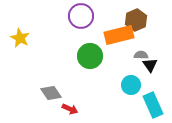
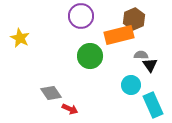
brown hexagon: moved 2 px left, 1 px up
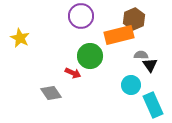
red arrow: moved 3 px right, 36 px up
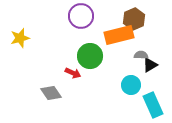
yellow star: rotated 30 degrees clockwise
black triangle: rotated 35 degrees clockwise
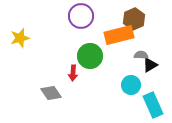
red arrow: rotated 70 degrees clockwise
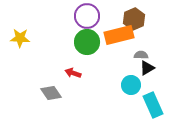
purple circle: moved 6 px right
yellow star: rotated 18 degrees clockwise
green circle: moved 3 px left, 14 px up
black triangle: moved 3 px left, 3 px down
red arrow: rotated 105 degrees clockwise
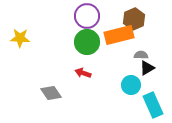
red arrow: moved 10 px right
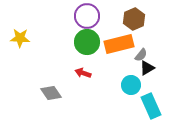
orange rectangle: moved 9 px down
gray semicircle: rotated 128 degrees clockwise
cyan rectangle: moved 2 px left, 1 px down
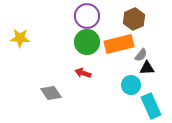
black triangle: rotated 28 degrees clockwise
